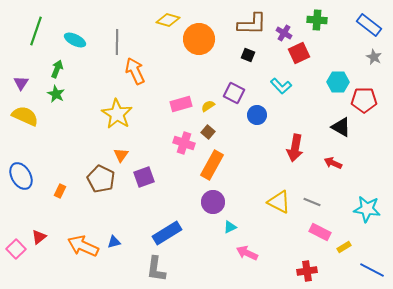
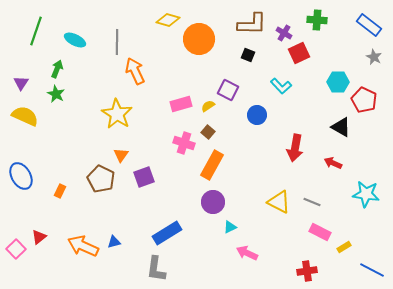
purple square at (234, 93): moved 6 px left, 3 px up
red pentagon at (364, 100): rotated 25 degrees clockwise
cyan star at (367, 209): moved 1 px left, 15 px up
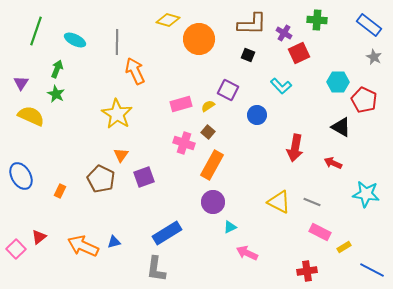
yellow semicircle at (25, 116): moved 6 px right
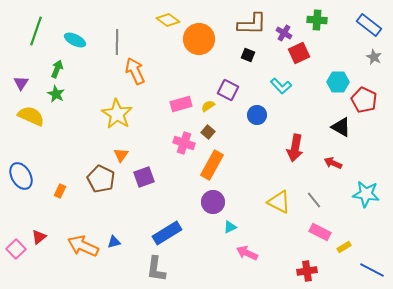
yellow diamond at (168, 20): rotated 20 degrees clockwise
gray line at (312, 202): moved 2 px right, 2 px up; rotated 30 degrees clockwise
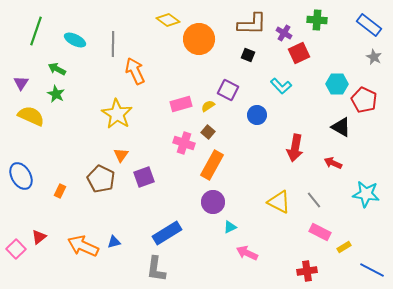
gray line at (117, 42): moved 4 px left, 2 px down
green arrow at (57, 69): rotated 84 degrees counterclockwise
cyan hexagon at (338, 82): moved 1 px left, 2 px down
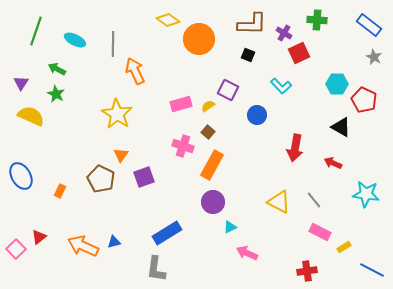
pink cross at (184, 143): moved 1 px left, 3 px down
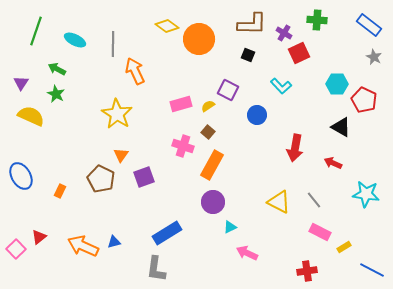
yellow diamond at (168, 20): moved 1 px left, 6 px down
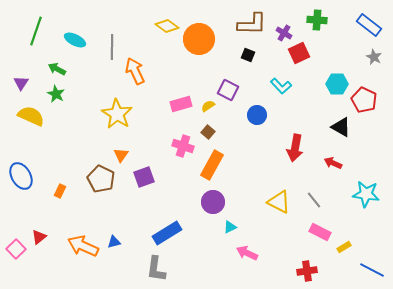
gray line at (113, 44): moved 1 px left, 3 px down
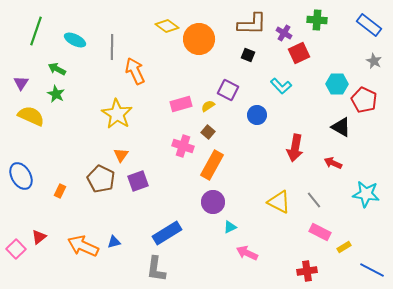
gray star at (374, 57): moved 4 px down
purple square at (144, 177): moved 6 px left, 4 px down
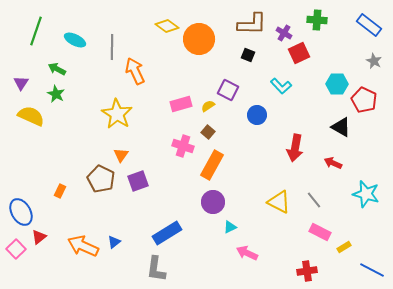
blue ellipse at (21, 176): moved 36 px down
cyan star at (366, 194): rotated 8 degrees clockwise
blue triangle at (114, 242): rotated 24 degrees counterclockwise
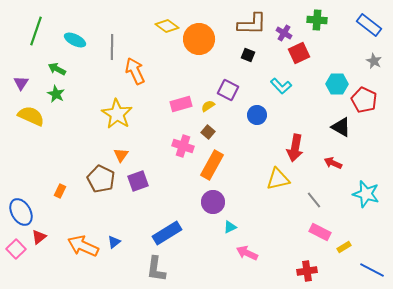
yellow triangle at (279, 202): moved 1 px left, 23 px up; rotated 40 degrees counterclockwise
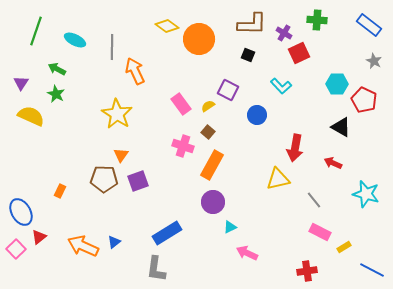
pink rectangle at (181, 104): rotated 70 degrees clockwise
brown pentagon at (101, 179): moved 3 px right; rotated 24 degrees counterclockwise
